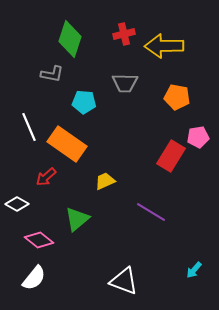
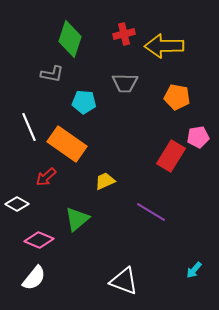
pink diamond: rotated 16 degrees counterclockwise
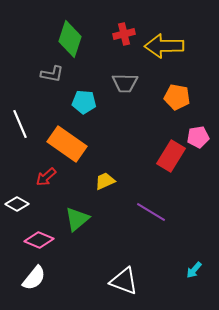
white line: moved 9 px left, 3 px up
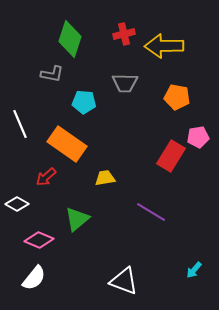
yellow trapezoid: moved 3 px up; rotated 15 degrees clockwise
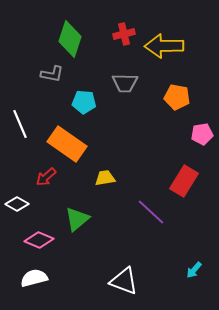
pink pentagon: moved 4 px right, 3 px up
red rectangle: moved 13 px right, 25 px down
purple line: rotated 12 degrees clockwise
white semicircle: rotated 144 degrees counterclockwise
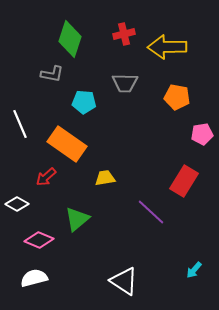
yellow arrow: moved 3 px right, 1 px down
white triangle: rotated 12 degrees clockwise
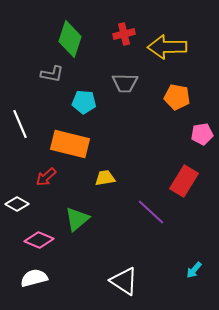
orange rectangle: moved 3 px right; rotated 21 degrees counterclockwise
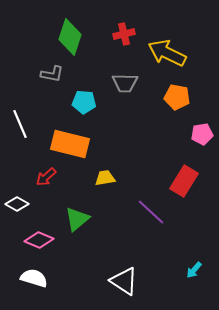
green diamond: moved 2 px up
yellow arrow: moved 6 px down; rotated 27 degrees clockwise
white semicircle: rotated 32 degrees clockwise
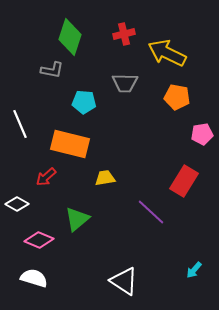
gray L-shape: moved 4 px up
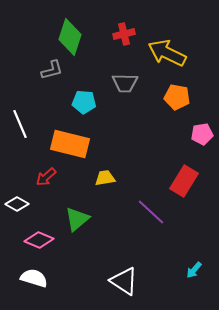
gray L-shape: rotated 25 degrees counterclockwise
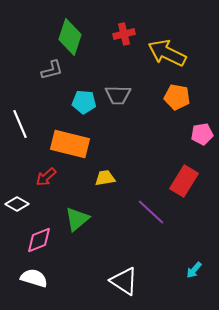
gray trapezoid: moved 7 px left, 12 px down
pink diamond: rotated 44 degrees counterclockwise
